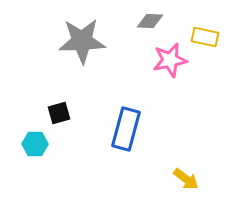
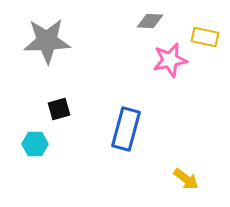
gray star: moved 35 px left
black square: moved 4 px up
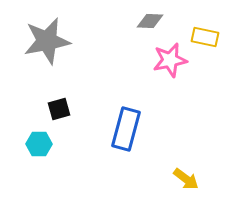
gray star: rotated 9 degrees counterclockwise
cyan hexagon: moved 4 px right
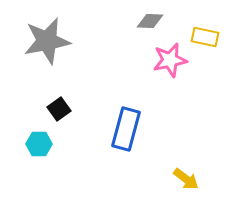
black square: rotated 20 degrees counterclockwise
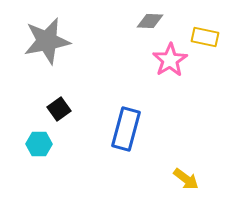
pink star: rotated 20 degrees counterclockwise
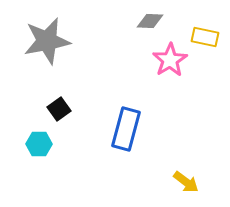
yellow arrow: moved 3 px down
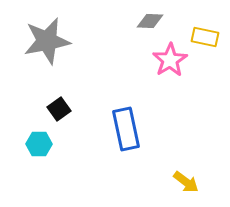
blue rectangle: rotated 27 degrees counterclockwise
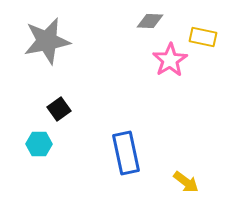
yellow rectangle: moved 2 px left
blue rectangle: moved 24 px down
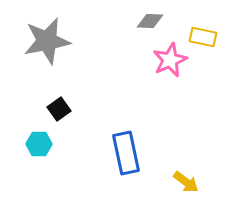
pink star: rotated 8 degrees clockwise
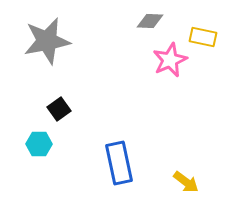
blue rectangle: moved 7 px left, 10 px down
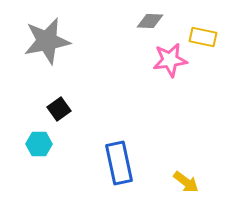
pink star: rotated 16 degrees clockwise
